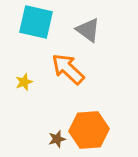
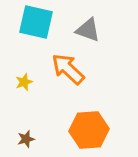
gray triangle: rotated 16 degrees counterclockwise
brown star: moved 31 px left
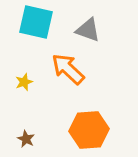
brown star: rotated 30 degrees counterclockwise
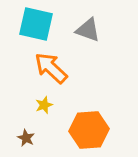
cyan square: moved 2 px down
orange arrow: moved 17 px left, 1 px up
yellow star: moved 20 px right, 23 px down
brown star: moved 1 px up
